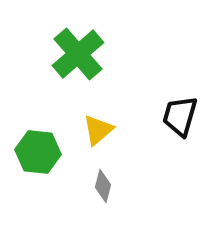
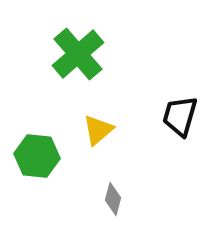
green hexagon: moved 1 px left, 4 px down
gray diamond: moved 10 px right, 13 px down
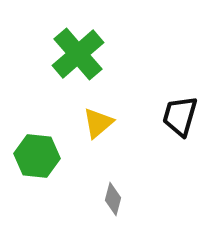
yellow triangle: moved 7 px up
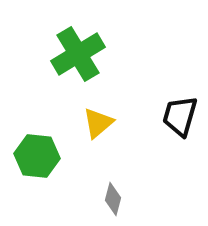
green cross: rotated 10 degrees clockwise
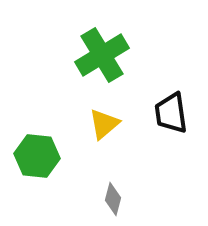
green cross: moved 24 px right, 1 px down
black trapezoid: moved 9 px left, 3 px up; rotated 24 degrees counterclockwise
yellow triangle: moved 6 px right, 1 px down
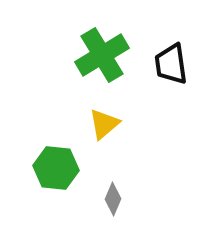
black trapezoid: moved 49 px up
green hexagon: moved 19 px right, 12 px down
gray diamond: rotated 8 degrees clockwise
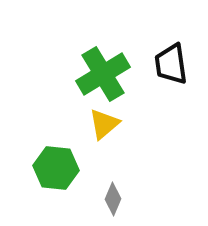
green cross: moved 1 px right, 19 px down
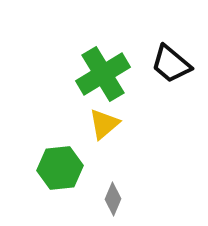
black trapezoid: rotated 42 degrees counterclockwise
green hexagon: moved 4 px right; rotated 12 degrees counterclockwise
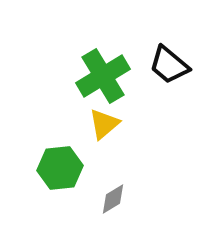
black trapezoid: moved 2 px left, 1 px down
green cross: moved 2 px down
gray diamond: rotated 36 degrees clockwise
